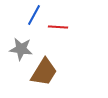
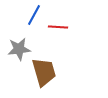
gray star: moved 2 px left; rotated 15 degrees counterclockwise
brown trapezoid: rotated 48 degrees counterclockwise
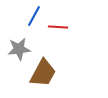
blue line: moved 1 px down
brown trapezoid: moved 1 px left, 1 px down; rotated 44 degrees clockwise
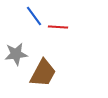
blue line: rotated 65 degrees counterclockwise
gray star: moved 3 px left, 5 px down
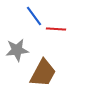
red line: moved 2 px left, 2 px down
gray star: moved 1 px right, 4 px up
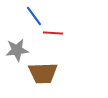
red line: moved 3 px left, 4 px down
brown trapezoid: rotated 60 degrees clockwise
